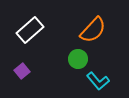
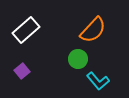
white rectangle: moved 4 px left
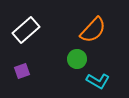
green circle: moved 1 px left
purple square: rotated 21 degrees clockwise
cyan L-shape: rotated 20 degrees counterclockwise
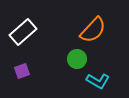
white rectangle: moved 3 px left, 2 px down
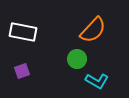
white rectangle: rotated 52 degrees clockwise
cyan L-shape: moved 1 px left
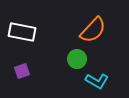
white rectangle: moved 1 px left
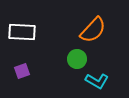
white rectangle: rotated 8 degrees counterclockwise
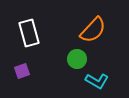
white rectangle: moved 7 px right, 1 px down; rotated 72 degrees clockwise
